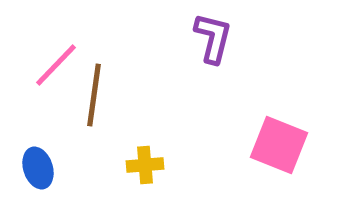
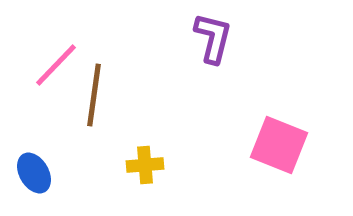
blue ellipse: moved 4 px left, 5 px down; rotated 12 degrees counterclockwise
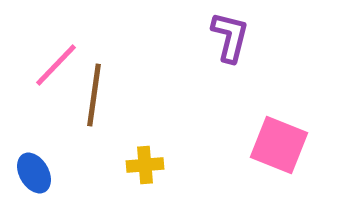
purple L-shape: moved 17 px right, 1 px up
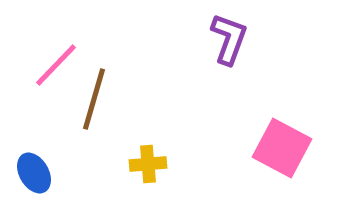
purple L-shape: moved 1 px left, 2 px down; rotated 6 degrees clockwise
brown line: moved 4 px down; rotated 8 degrees clockwise
pink square: moved 3 px right, 3 px down; rotated 6 degrees clockwise
yellow cross: moved 3 px right, 1 px up
